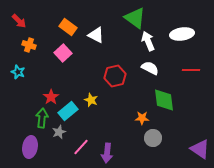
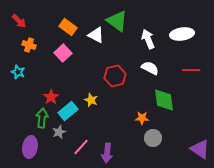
green triangle: moved 18 px left, 3 px down
white arrow: moved 2 px up
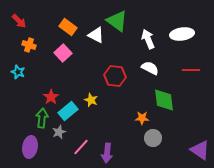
red hexagon: rotated 20 degrees clockwise
purple triangle: moved 1 px down
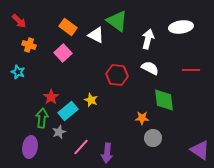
white ellipse: moved 1 px left, 7 px up
white arrow: rotated 36 degrees clockwise
red hexagon: moved 2 px right, 1 px up
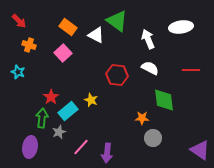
white arrow: rotated 36 degrees counterclockwise
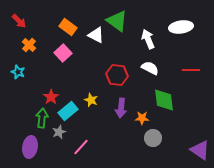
orange cross: rotated 24 degrees clockwise
purple arrow: moved 14 px right, 45 px up
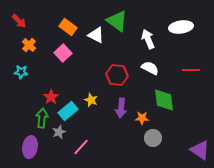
cyan star: moved 3 px right; rotated 16 degrees counterclockwise
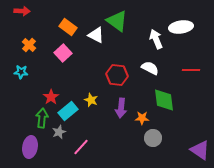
red arrow: moved 3 px right, 10 px up; rotated 42 degrees counterclockwise
white arrow: moved 8 px right
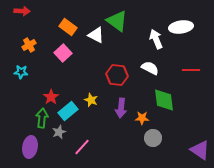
orange cross: rotated 16 degrees clockwise
pink line: moved 1 px right
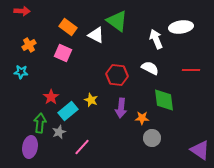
pink square: rotated 24 degrees counterclockwise
green arrow: moved 2 px left, 5 px down
gray circle: moved 1 px left
